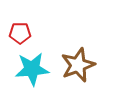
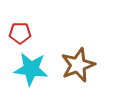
cyan star: moved 1 px left; rotated 12 degrees clockwise
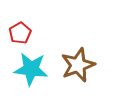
red pentagon: rotated 30 degrees counterclockwise
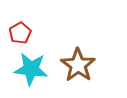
brown star: rotated 16 degrees counterclockwise
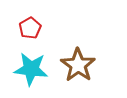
red pentagon: moved 10 px right, 5 px up
